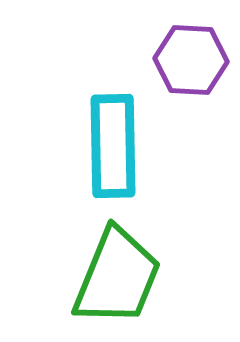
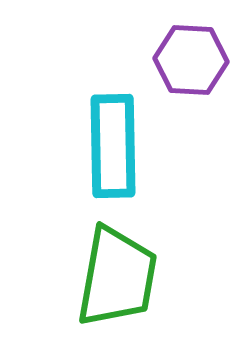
green trapezoid: rotated 12 degrees counterclockwise
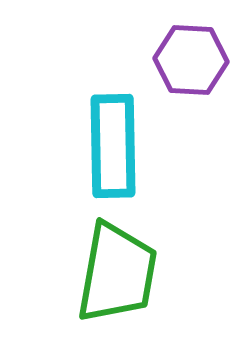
green trapezoid: moved 4 px up
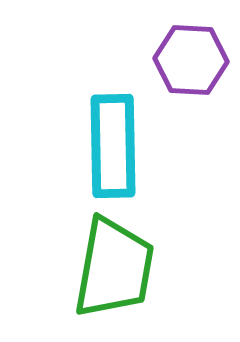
green trapezoid: moved 3 px left, 5 px up
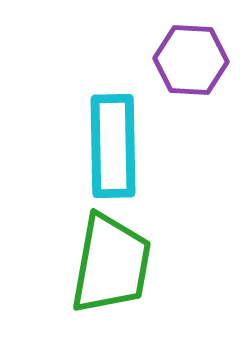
green trapezoid: moved 3 px left, 4 px up
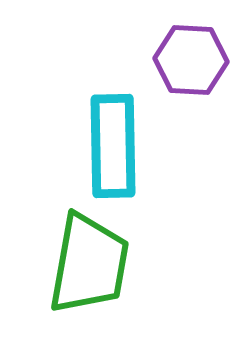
green trapezoid: moved 22 px left
